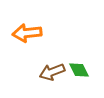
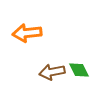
brown arrow: rotated 10 degrees clockwise
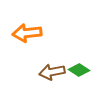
green diamond: rotated 30 degrees counterclockwise
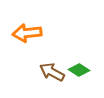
brown arrow: rotated 40 degrees clockwise
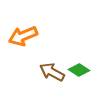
orange arrow: moved 4 px left, 3 px down; rotated 16 degrees counterclockwise
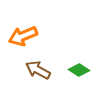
brown arrow: moved 14 px left, 2 px up
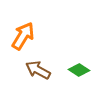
orange arrow: rotated 144 degrees clockwise
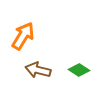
brown arrow: rotated 15 degrees counterclockwise
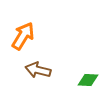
green diamond: moved 9 px right, 10 px down; rotated 30 degrees counterclockwise
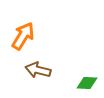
green diamond: moved 1 px left, 3 px down
